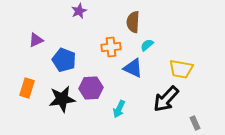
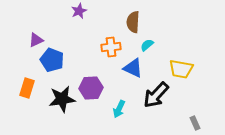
blue pentagon: moved 12 px left
black arrow: moved 10 px left, 4 px up
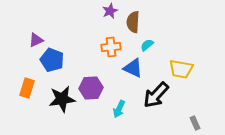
purple star: moved 31 px right
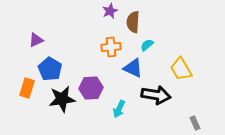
blue pentagon: moved 2 px left, 9 px down; rotated 10 degrees clockwise
yellow trapezoid: rotated 50 degrees clockwise
black arrow: rotated 124 degrees counterclockwise
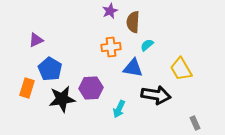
blue triangle: rotated 15 degrees counterclockwise
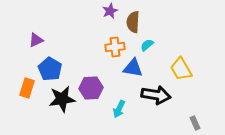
orange cross: moved 4 px right
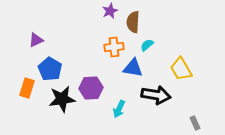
orange cross: moved 1 px left
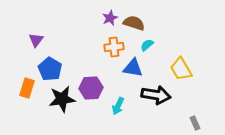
purple star: moved 7 px down
brown semicircle: moved 1 px right, 1 px down; rotated 105 degrees clockwise
purple triangle: rotated 28 degrees counterclockwise
cyan arrow: moved 1 px left, 3 px up
